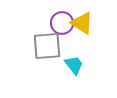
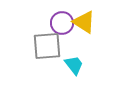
yellow triangle: moved 2 px right, 1 px up
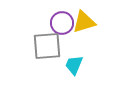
yellow triangle: rotated 50 degrees counterclockwise
cyan trapezoid: rotated 120 degrees counterclockwise
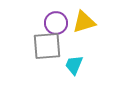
purple circle: moved 6 px left
